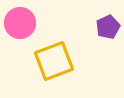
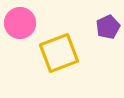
yellow square: moved 5 px right, 8 px up
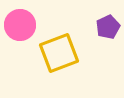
pink circle: moved 2 px down
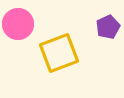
pink circle: moved 2 px left, 1 px up
